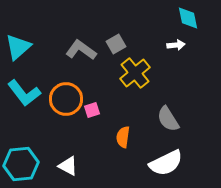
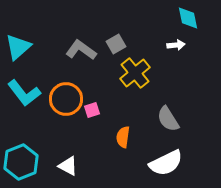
cyan hexagon: moved 2 px up; rotated 16 degrees counterclockwise
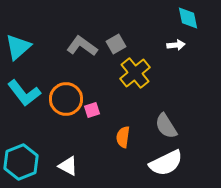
gray L-shape: moved 1 px right, 4 px up
gray semicircle: moved 2 px left, 7 px down
